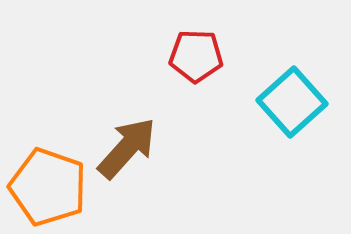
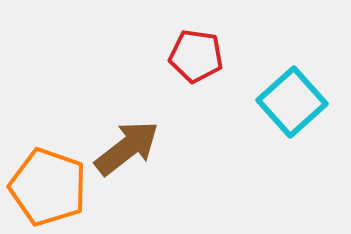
red pentagon: rotated 6 degrees clockwise
brown arrow: rotated 10 degrees clockwise
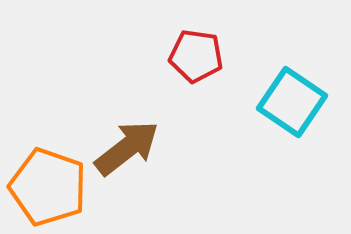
cyan square: rotated 14 degrees counterclockwise
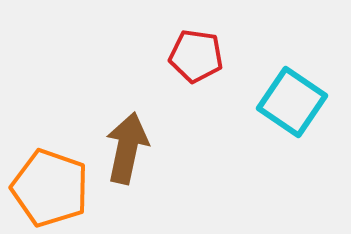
brown arrow: rotated 40 degrees counterclockwise
orange pentagon: moved 2 px right, 1 px down
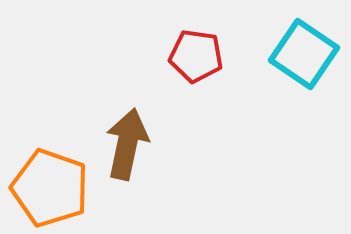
cyan square: moved 12 px right, 48 px up
brown arrow: moved 4 px up
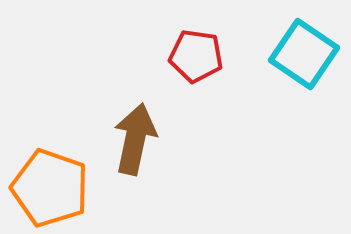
brown arrow: moved 8 px right, 5 px up
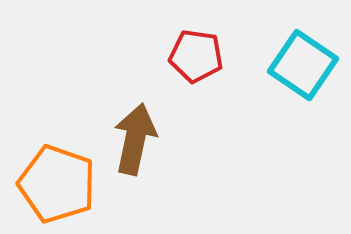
cyan square: moved 1 px left, 11 px down
orange pentagon: moved 7 px right, 4 px up
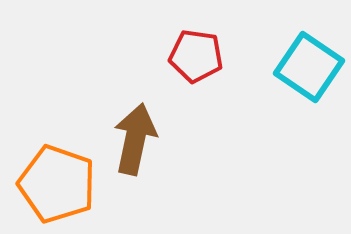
cyan square: moved 6 px right, 2 px down
